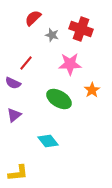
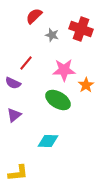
red semicircle: moved 1 px right, 2 px up
pink star: moved 6 px left, 6 px down
orange star: moved 6 px left, 5 px up
green ellipse: moved 1 px left, 1 px down
cyan diamond: rotated 50 degrees counterclockwise
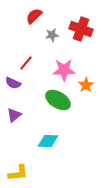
gray star: rotated 24 degrees counterclockwise
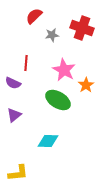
red cross: moved 1 px right, 1 px up
red line: rotated 35 degrees counterclockwise
pink star: rotated 30 degrees clockwise
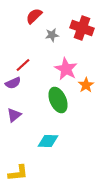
red line: moved 3 px left, 2 px down; rotated 42 degrees clockwise
pink star: moved 2 px right, 1 px up
purple semicircle: rotated 49 degrees counterclockwise
green ellipse: rotated 35 degrees clockwise
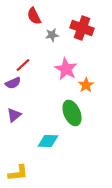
red semicircle: rotated 72 degrees counterclockwise
green ellipse: moved 14 px right, 13 px down
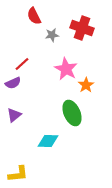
red line: moved 1 px left, 1 px up
yellow L-shape: moved 1 px down
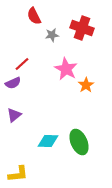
green ellipse: moved 7 px right, 29 px down
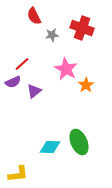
purple semicircle: moved 1 px up
purple triangle: moved 20 px right, 24 px up
cyan diamond: moved 2 px right, 6 px down
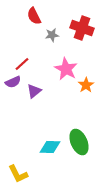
yellow L-shape: rotated 70 degrees clockwise
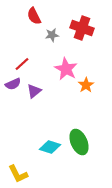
purple semicircle: moved 2 px down
cyan diamond: rotated 15 degrees clockwise
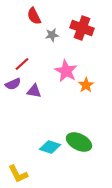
pink star: moved 2 px down
purple triangle: rotated 49 degrees clockwise
green ellipse: rotated 40 degrees counterclockwise
